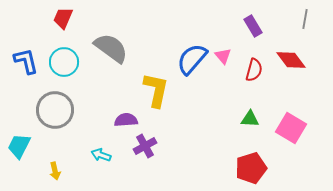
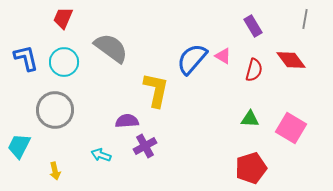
pink triangle: rotated 18 degrees counterclockwise
blue L-shape: moved 3 px up
purple semicircle: moved 1 px right, 1 px down
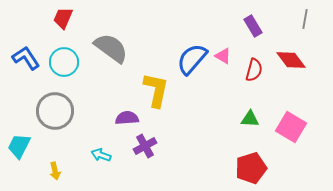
blue L-shape: rotated 20 degrees counterclockwise
gray circle: moved 1 px down
purple semicircle: moved 3 px up
pink square: moved 1 px up
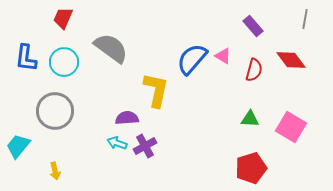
purple rectangle: rotated 10 degrees counterclockwise
blue L-shape: rotated 140 degrees counterclockwise
cyan trapezoid: moved 1 px left; rotated 12 degrees clockwise
cyan arrow: moved 16 px right, 12 px up
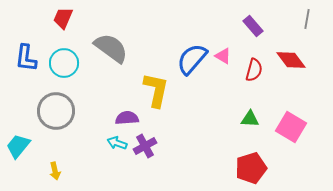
gray line: moved 2 px right
cyan circle: moved 1 px down
gray circle: moved 1 px right
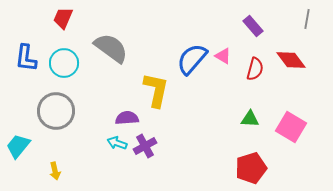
red semicircle: moved 1 px right, 1 px up
